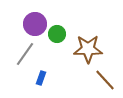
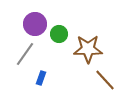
green circle: moved 2 px right
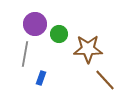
gray line: rotated 25 degrees counterclockwise
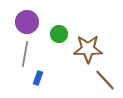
purple circle: moved 8 px left, 2 px up
blue rectangle: moved 3 px left
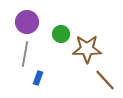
green circle: moved 2 px right
brown star: moved 1 px left
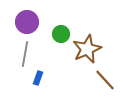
brown star: rotated 24 degrees counterclockwise
